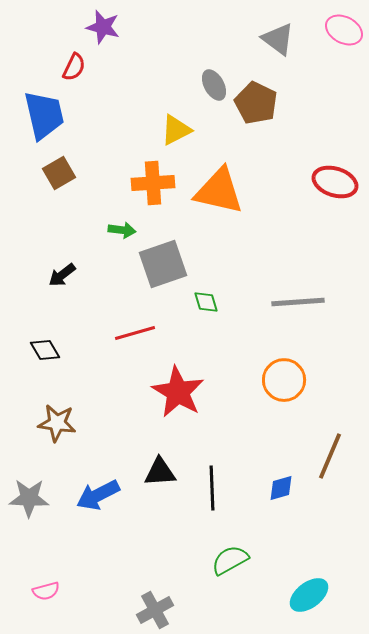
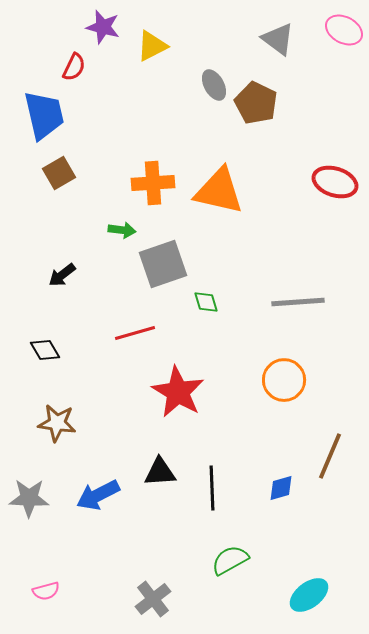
yellow triangle: moved 24 px left, 84 px up
gray cross: moved 2 px left, 11 px up; rotated 9 degrees counterclockwise
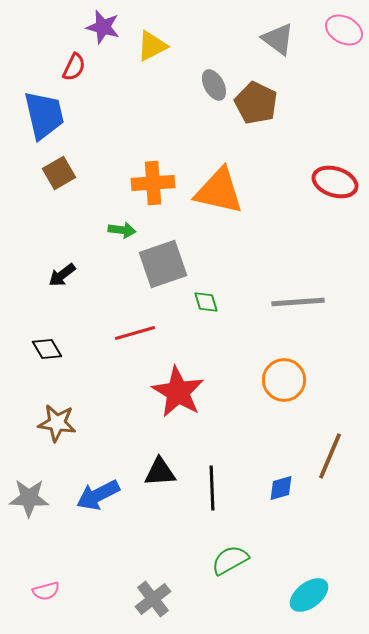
black diamond: moved 2 px right, 1 px up
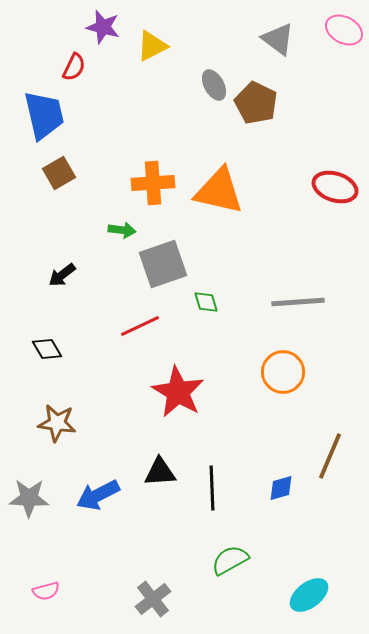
red ellipse: moved 5 px down
red line: moved 5 px right, 7 px up; rotated 9 degrees counterclockwise
orange circle: moved 1 px left, 8 px up
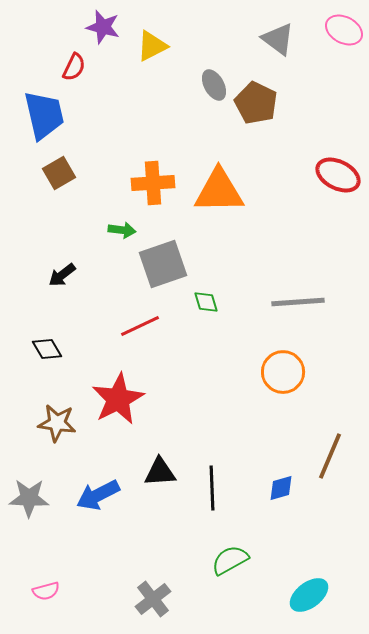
red ellipse: moved 3 px right, 12 px up; rotated 9 degrees clockwise
orange triangle: rotated 14 degrees counterclockwise
red star: moved 60 px left, 7 px down; rotated 14 degrees clockwise
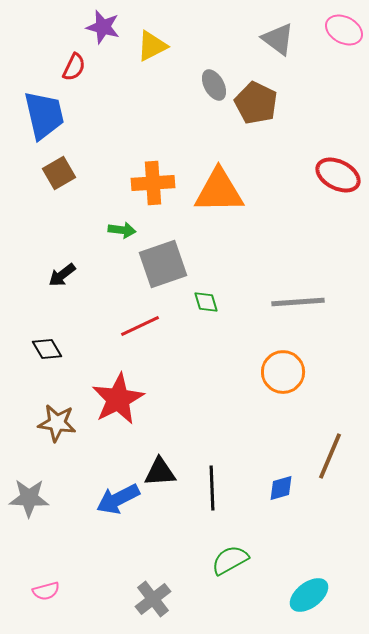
blue arrow: moved 20 px right, 4 px down
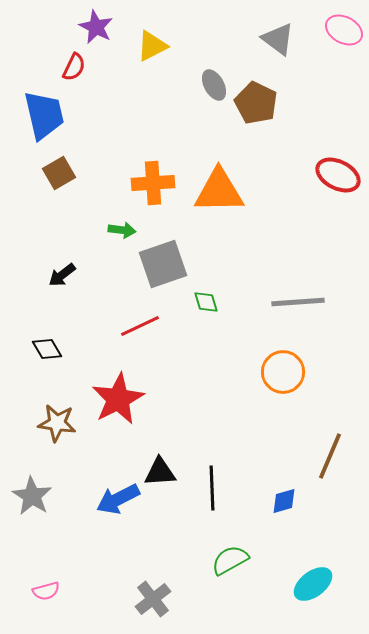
purple star: moved 7 px left; rotated 12 degrees clockwise
blue diamond: moved 3 px right, 13 px down
gray star: moved 3 px right, 2 px up; rotated 30 degrees clockwise
cyan ellipse: moved 4 px right, 11 px up
